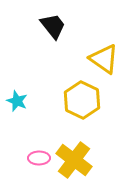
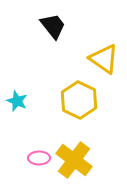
yellow hexagon: moved 3 px left
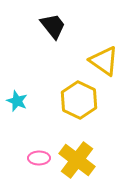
yellow triangle: moved 2 px down
yellow cross: moved 3 px right
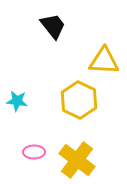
yellow triangle: rotated 32 degrees counterclockwise
cyan star: rotated 15 degrees counterclockwise
pink ellipse: moved 5 px left, 6 px up
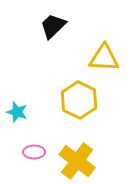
black trapezoid: rotated 96 degrees counterclockwise
yellow triangle: moved 3 px up
cyan star: moved 11 px down; rotated 10 degrees clockwise
yellow cross: moved 1 px down
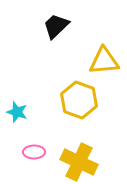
black trapezoid: moved 3 px right
yellow triangle: moved 3 px down; rotated 8 degrees counterclockwise
yellow hexagon: rotated 6 degrees counterclockwise
yellow cross: moved 2 px right, 1 px down; rotated 12 degrees counterclockwise
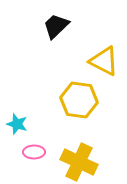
yellow triangle: rotated 32 degrees clockwise
yellow hexagon: rotated 12 degrees counterclockwise
cyan star: moved 12 px down
